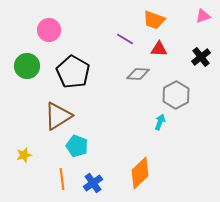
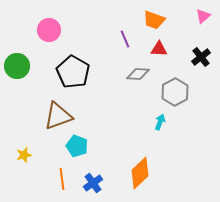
pink triangle: rotated 21 degrees counterclockwise
purple line: rotated 36 degrees clockwise
green circle: moved 10 px left
gray hexagon: moved 1 px left, 3 px up
brown triangle: rotated 12 degrees clockwise
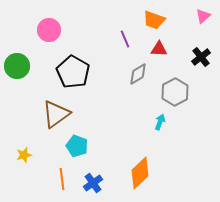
gray diamond: rotated 35 degrees counterclockwise
brown triangle: moved 2 px left, 2 px up; rotated 16 degrees counterclockwise
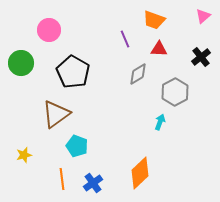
green circle: moved 4 px right, 3 px up
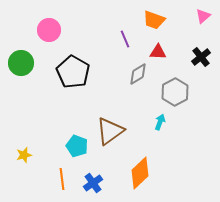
red triangle: moved 1 px left, 3 px down
brown triangle: moved 54 px right, 17 px down
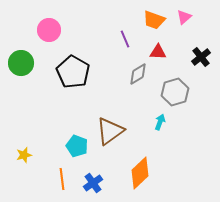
pink triangle: moved 19 px left, 1 px down
gray hexagon: rotated 12 degrees clockwise
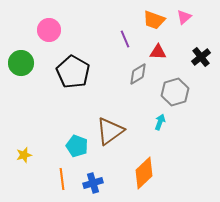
orange diamond: moved 4 px right
blue cross: rotated 18 degrees clockwise
